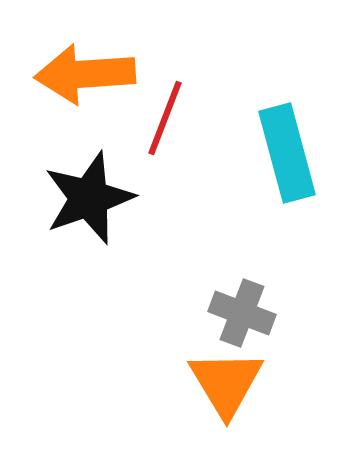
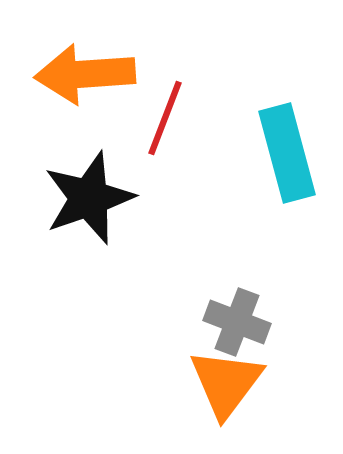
gray cross: moved 5 px left, 9 px down
orange triangle: rotated 8 degrees clockwise
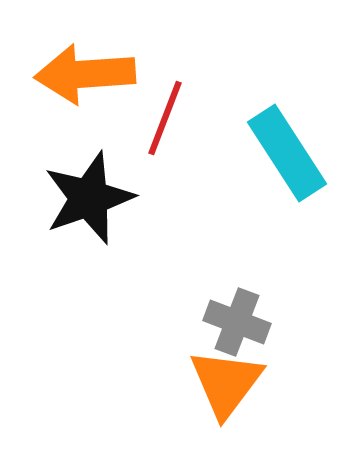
cyan rectangle: rotated 18 degrees counterclockwise
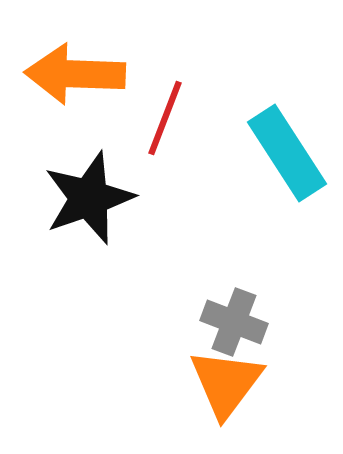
orange arrow: moved 10 px left; rotated 6 degrees clockwise
gray cross: moved 3 px left
